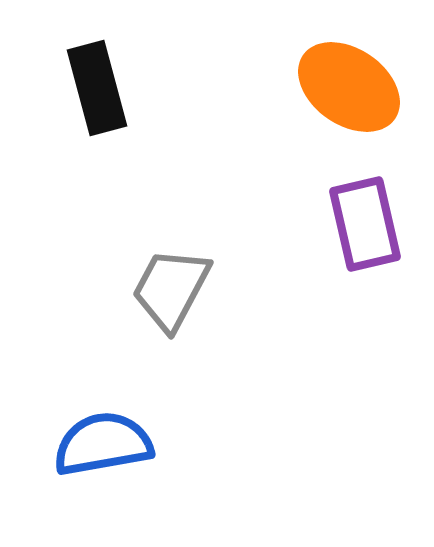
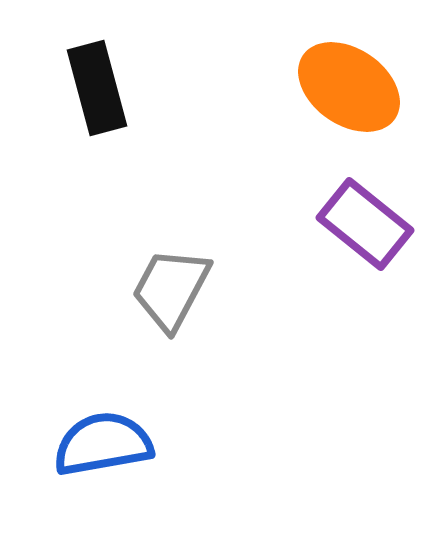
purple rectangle: rotated 38 degrees counterclockwise
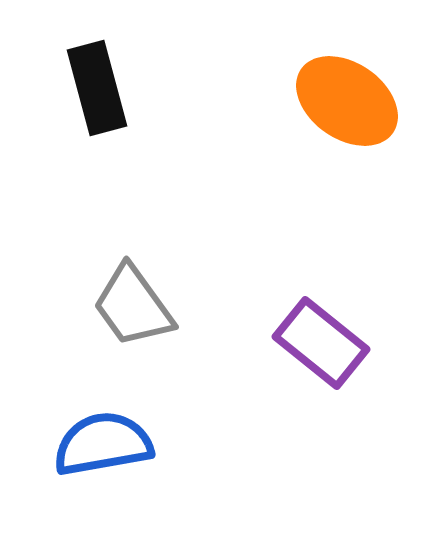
orange ellipse: moved 2 px left, 14 px down
purple rectangle: moved 44 px left, 119 px down
gray trapezoid: moved 38 px left, 17 px down; rotated 64 degrees counterclockwise
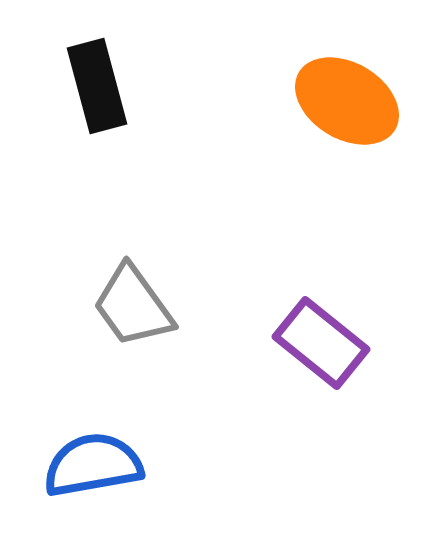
black rectangle: moved 2 px up
orange ellipse: rotated 4 degrees counterclockwise
blue semicircle: moved 10 px left, 21 px down
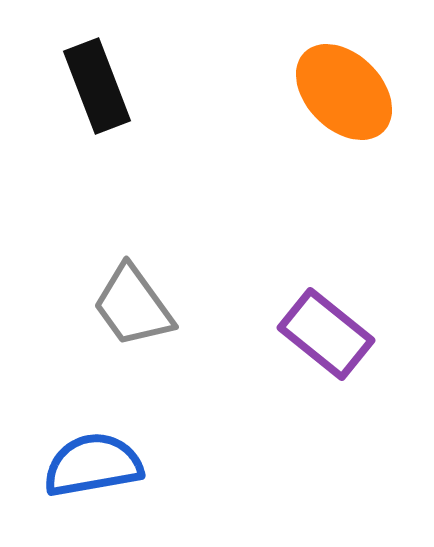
black rectangle: rotated 6 degrees counterclockwise
orange ellipse: moved 3 px left, 9 px up; rotated 14 degrees clockwise
purple rectangle: moved 5 px right, 9 px up
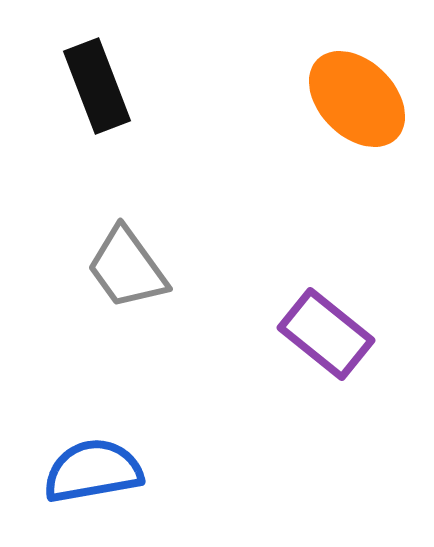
orange ellipse: moved 13 px right, 7 px down
gray trapezoid: moved 6 px left, 38 px up
blue semicircle: moved 6 px down
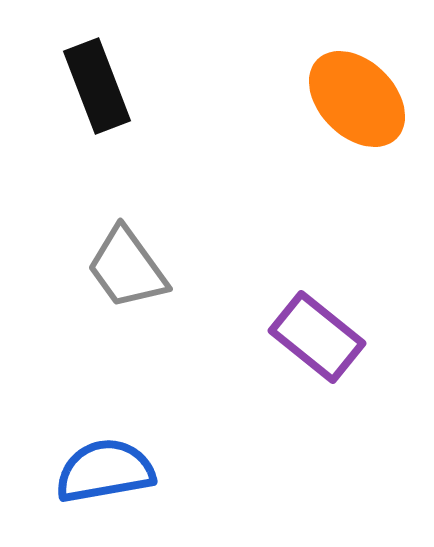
purple rectangle: moved 9 px left, 3 px down
blue semicircle: moved 12 px right
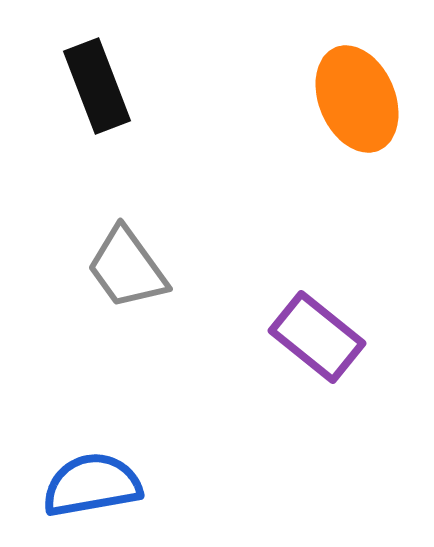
orange ellipse: rotated 22 degrees clockwise
blue semicircle: moved 13 px left, 14 px down
